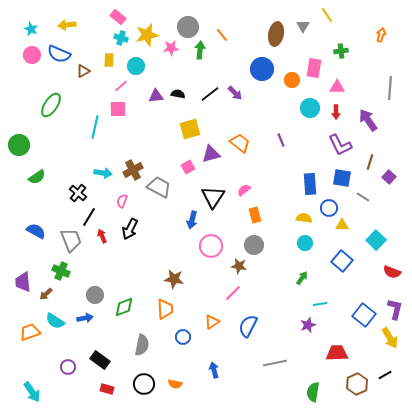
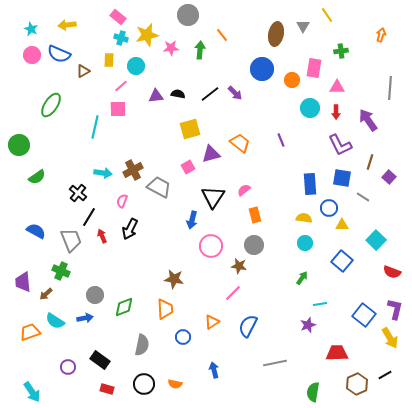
gray circle at (188, 27): moved 12 px up
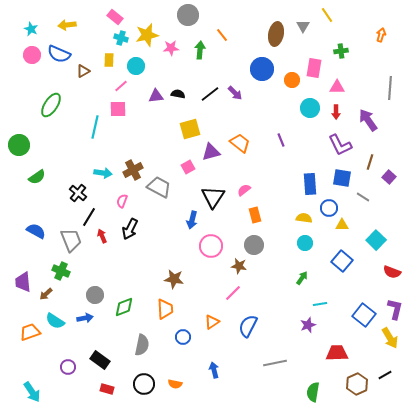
pink rectangle at (118, 17): moved 3 px left
purple triangle at (211, 154): moved 2 px up
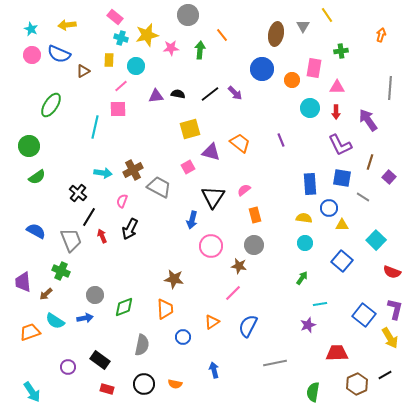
green circle at (19, 145): moved 10 px right, 1 px down
purple triangle at (211, 152): rotated 30 degrees clockwise
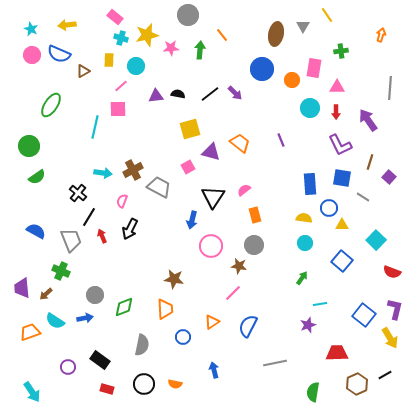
purple trapezoid at (23, 282): moved 1 px left, 6 px down
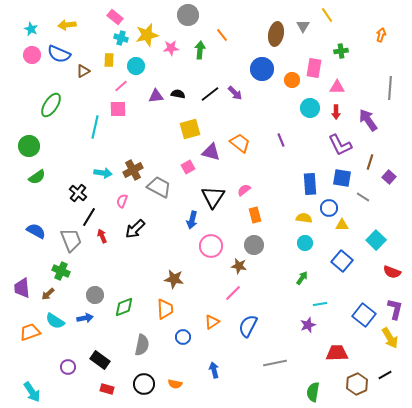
black arrow at (130, 229): moved 5 px right; rotated 20 degrees clockwise
brown arrow at (46, 294): moved 2 px right
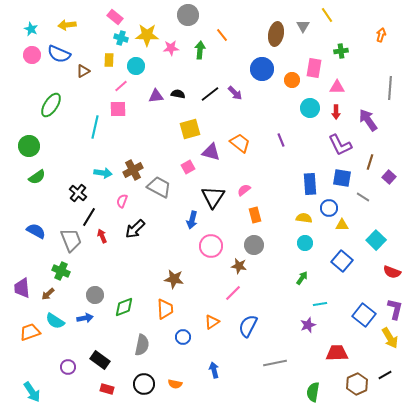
yellow star at (147, 35): rotated 15 degrees clockwise
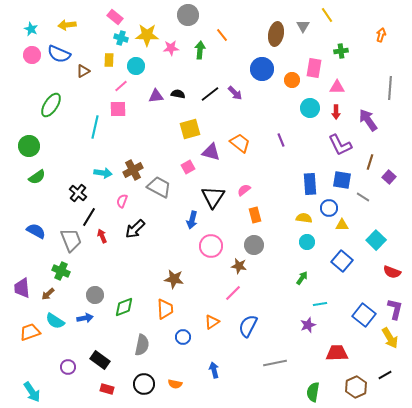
blue square at (342, 178): moved 2 px down
cyan circle at (305, 243): moved 2 px right, 1 px up
brown hexagon at (357, 384): moved 1 px left, 3 px down
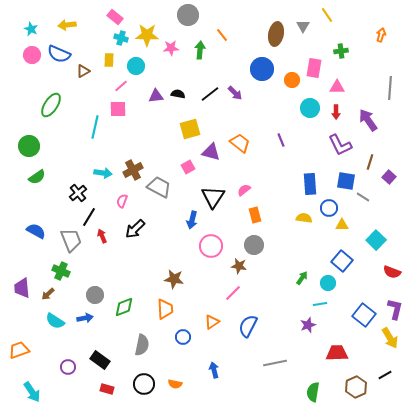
blue square at (342, 180): moved 4 px right, 1 px down
black cross at (78, 193): rotated 12 degrees clockwise
cyan circle at (307, 242): moved 21 px right, 41 px down
orange trapezoid at (30, 332): moved 11 px left, 18 px down
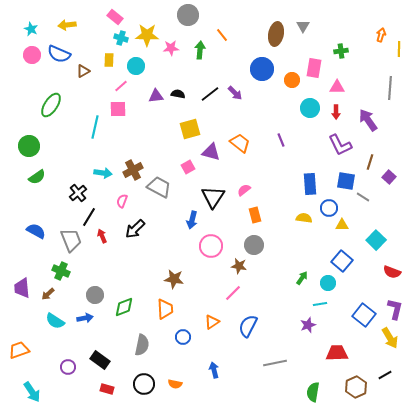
yellow line at (327, 15): moved 72 px right, 34 px down; rotated 35 degrees clockwise
